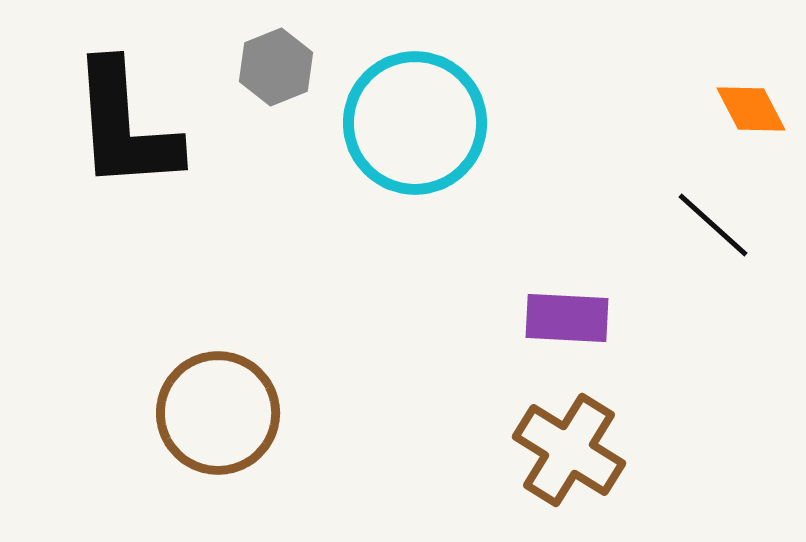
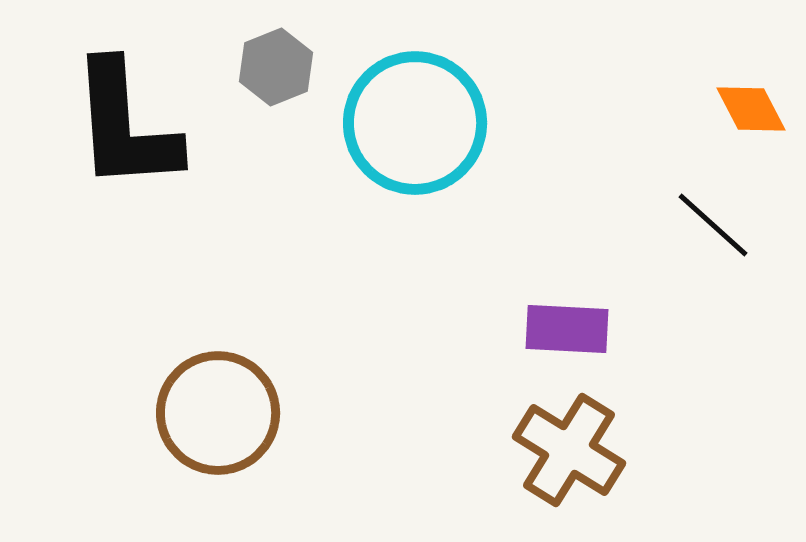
purple rectangle: moved 11 px down
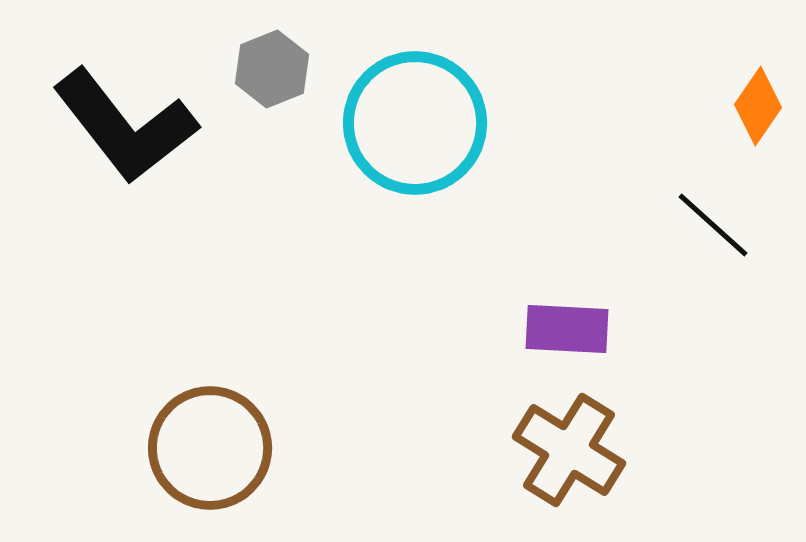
gray hexagon: moved 4 px left, 2 px down
orange diamond: moved 7 px right, 3 px up; rotated 62 degrees clockwise
black L-shape: rotated 34 degrees counterclockwise
brown circle: moved 8 px left, 35 px down
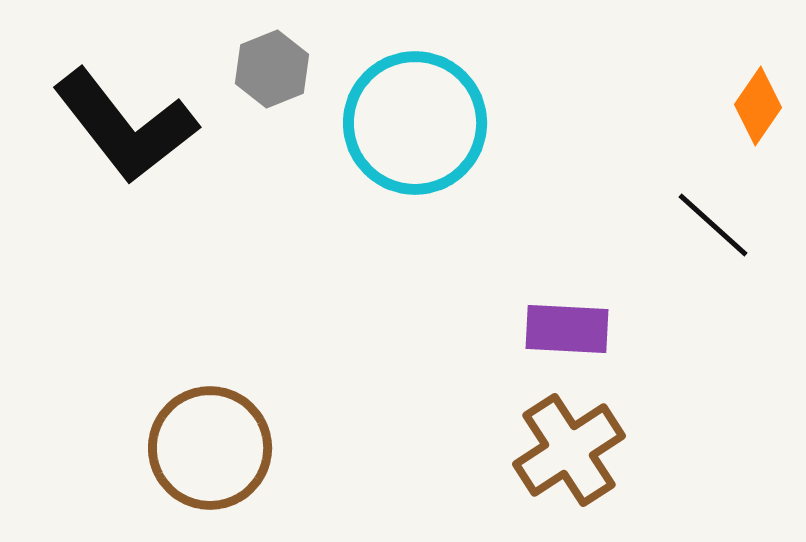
brown cross: rotated 25 degrees clockwise
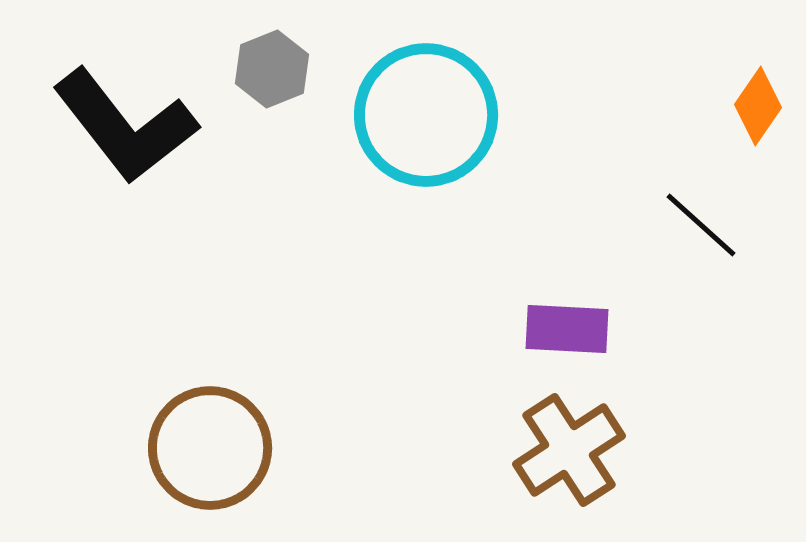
cyan circle: moved 11 px right, 8 px up
black line: moved 12 px left
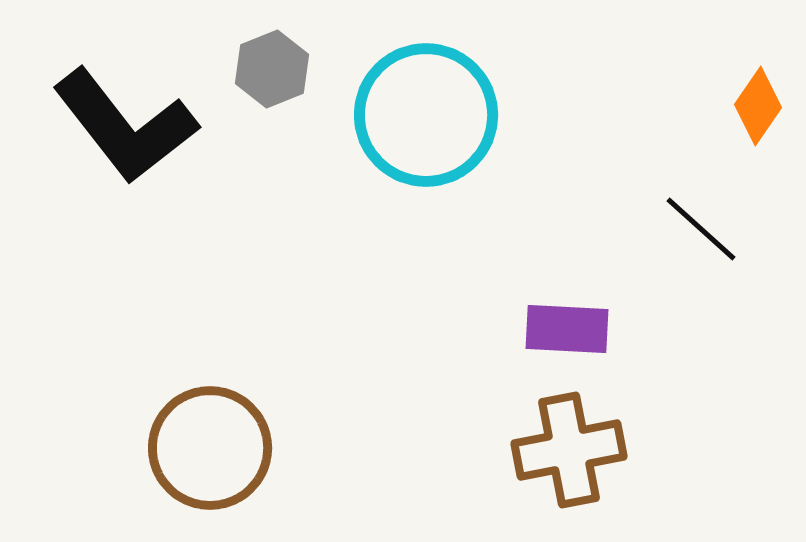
black line: moved 4 px down
brown cross: rotated 22 degrees clockwise
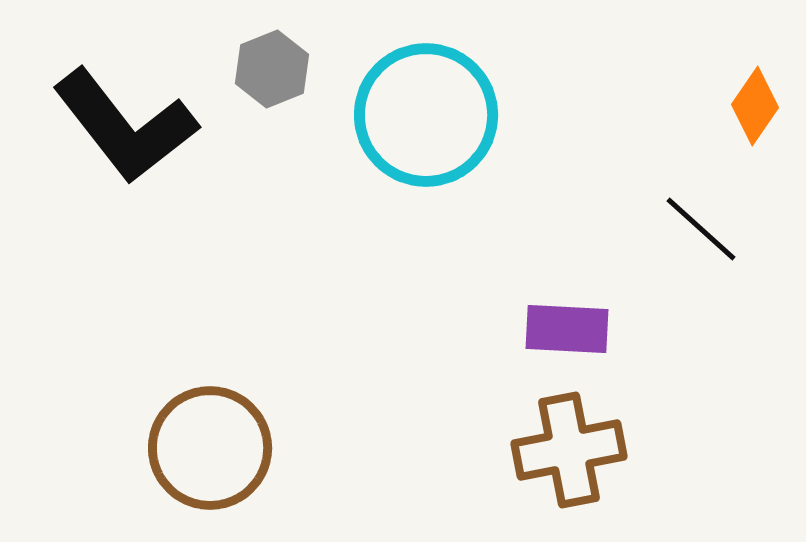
orange diamond: moved 3 px left
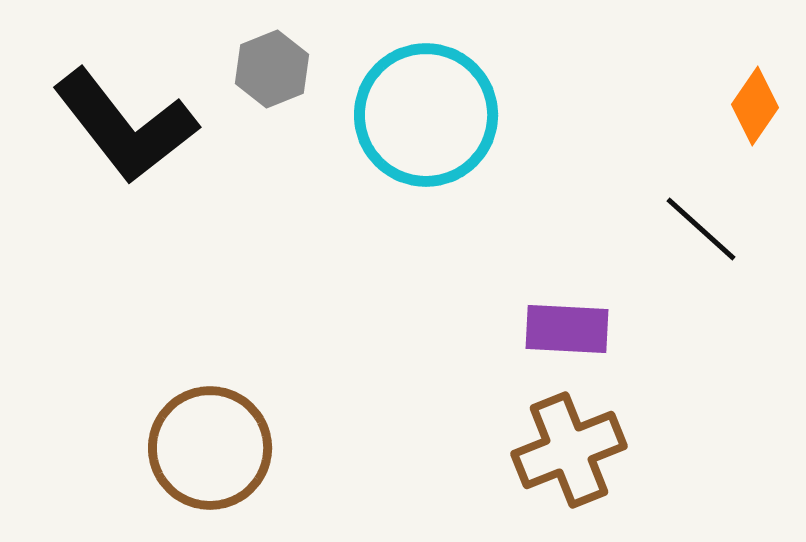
brown cross: rotated 11 degrees counterclockwise
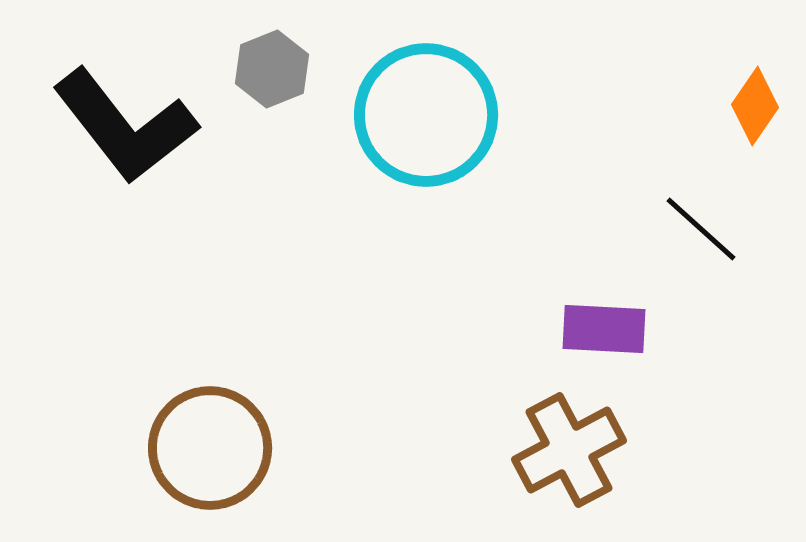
purple rectangle: moved 37 px right
brown cross: rotated 6 degrees counterclockwise
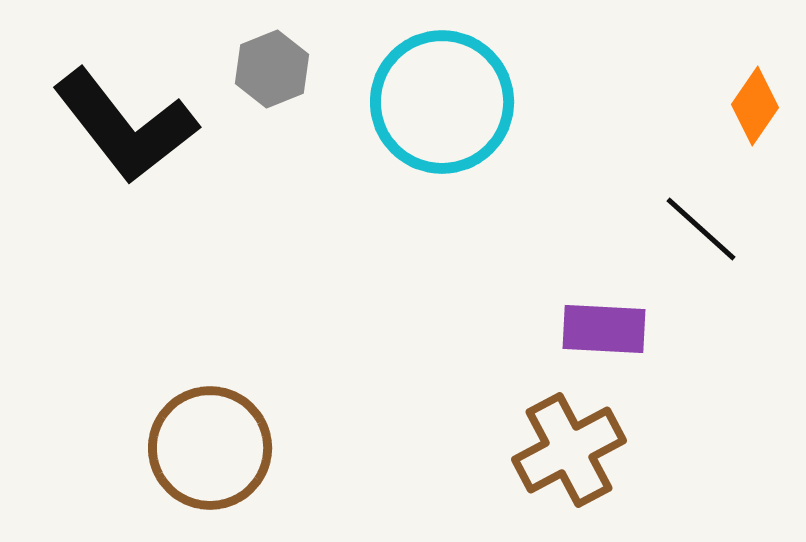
cyan circle: moved 16 px right, 13 px up
